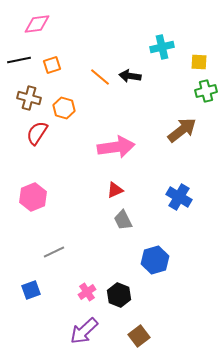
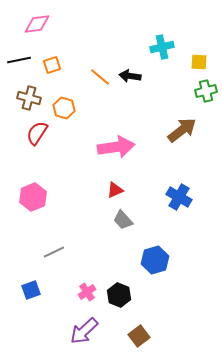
gray trapezoid: rotated 15 degrees counterclockwise
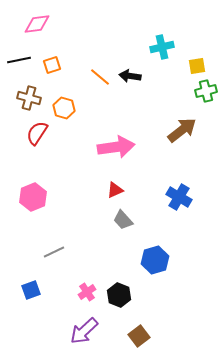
yellow square: moved 2 px left, 4 px down; rotated 12 degrees counterclockwise
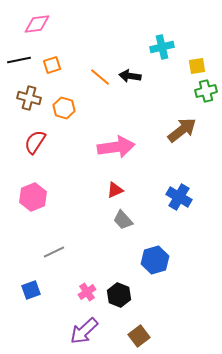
red semicircle: moved 2 px left, 9 px down
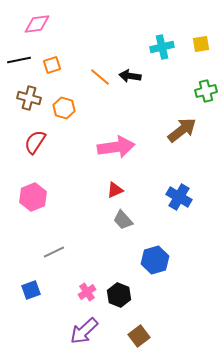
yellow square: moved 4 px right, 22 px up
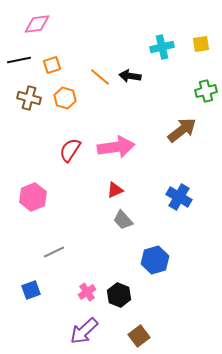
orange hexagon: moved 1 px right, 10 px up
red semicircle: moved 35 px right, 8 px down
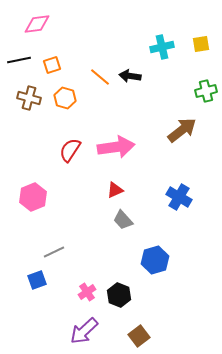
blue square: moved 6 px right, 10 px up
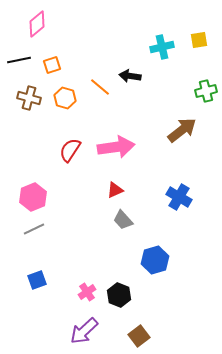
pink diamond: rotated 32 degrees counterclockwise
yellow square: moved 2 px left, 4 px up
orange line: moved 10 px down
gray line: moved 20 px left, 23 px up
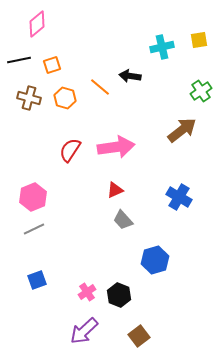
green cross: moved 5 px left; rotated 20 degrees counterclockwise
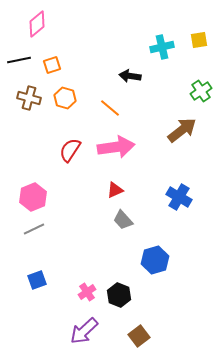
orange line: moved 10 px right, 21 px down
